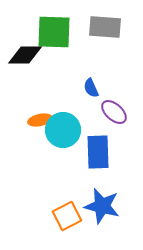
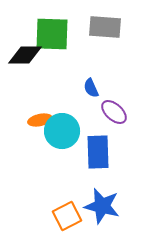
green square: moved 2 px left, 2 px down
cyan circle: moved 1 px left, 1 px down
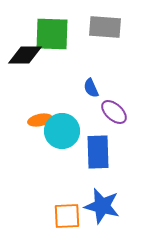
orange square: rotated 24 degrees clockwise
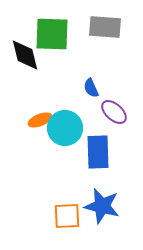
black diamond: rotated 76 degrees clockwise
orange ellipse: rotated 10 degrees counterclockwise
cyan circle: moved 3 px right, 3 px up
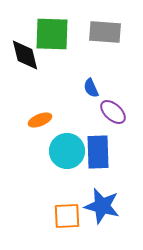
gray rectangle: moved 5 px down
purple ellipse: moved 1 px left
cyan circle: moved 2 px right, 23 px down
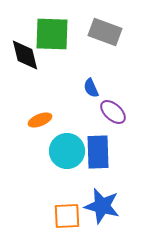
gray rectangle: rotated 16 degrees clockwise
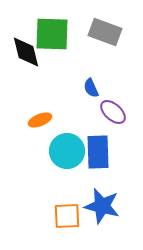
black diamond: moved 1 px right, 3 px up
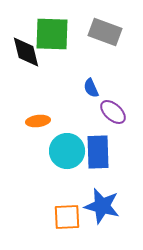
orange ellipse: moved 2 px left, 1 px down; rotated 15 degrees clockwise
orange square: moved 1 px down
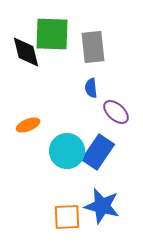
gray rectangle: moved 12 px left, 15 px down; rotated 64 degrees clockwise
blue semicircle: rotated 18 degrees clockwise
purple ellipse: moved 3 px right
orange ellipse: moved 10 px left, 4 px down; rotated 15 degrees counterclockwise
blue rectangle: rotated 36 degrees clockwise
